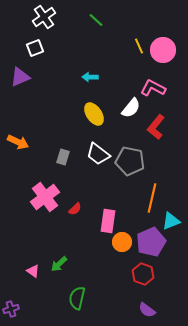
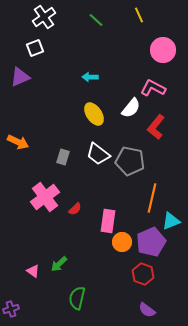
yellow line: moved 31 px up
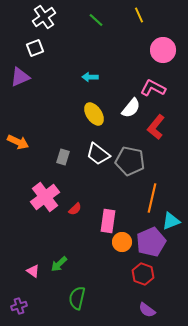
purple cross: moved 8 px right, 3 px up
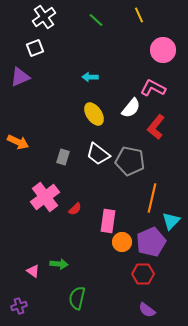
cyan triangle: rotated 24 degrees counterclockwise
green arrow: rotated 132 degrees counterclockwise
red hexagon: rotated 20 degrees counterclockwise
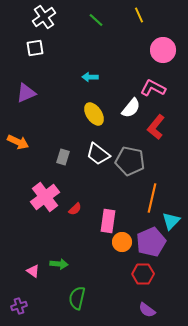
white square: rotated 12 degrees clockwise
purple triangle: moved 6 px right, 16 px down
